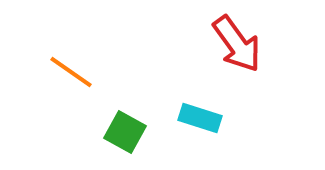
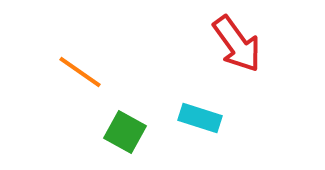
orange line: moved 9 px right
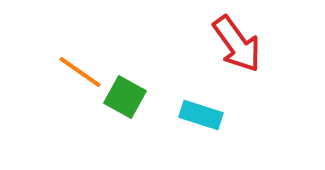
cyan rectangle: moved 1 px right, 3 px up
green square: moved 35 px up
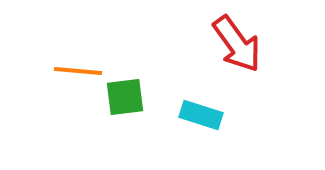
orange line: moved 2 px left, 1 px up; rotated 30 degrees counterclockwise
green square: rotated 36 degrees counterclockwise
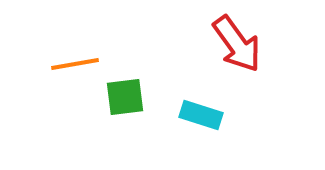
orange line: moved 3 px left, 7 px up; rotated 15 degrees counterclockwise
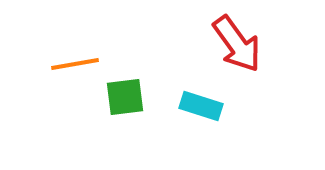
cyan rectangle: moved 9 px up
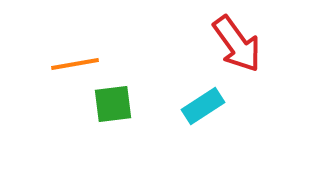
green square: moved 12 px left, 7 px down
cyan rectangle: moved 2 px right; rotated 51 degrees counterclockwise
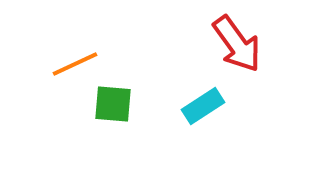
orange line: rotated 15 degrees counterclockwise
green square: rotated 12 degrees clockwise
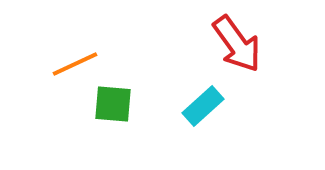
cyan rectangle: rotated 9 degrees counterclockwise
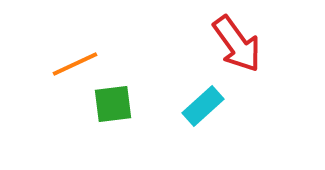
green square: rotated 12 degrees counterclockwise
